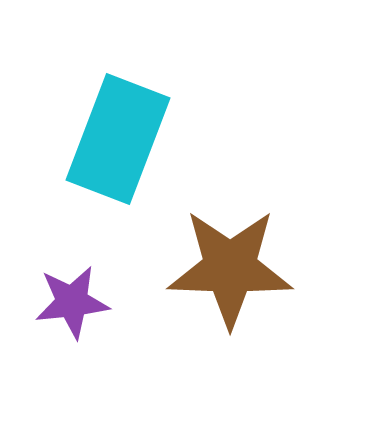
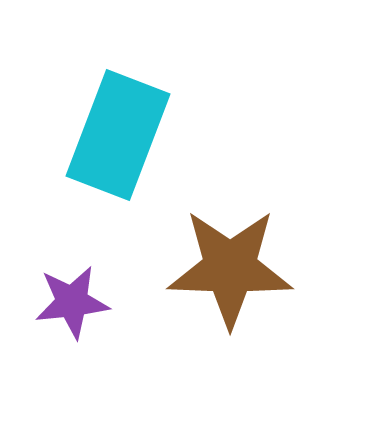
cyan rectangle: moved 4 px up
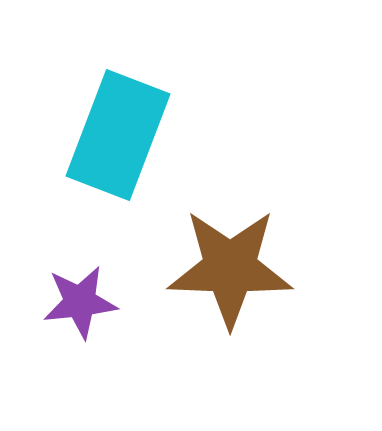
purple star: moved 8 px right
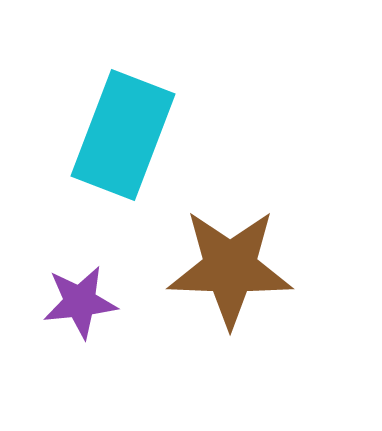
cyan rectangle: moved 5 px right
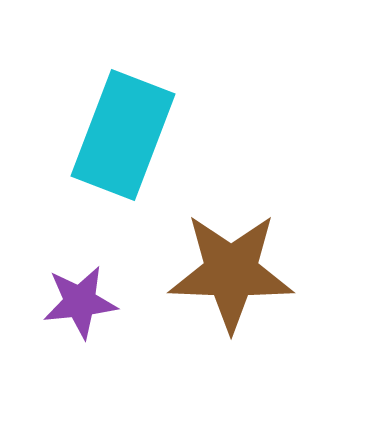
brown star: moved 1 px right, 4 px down
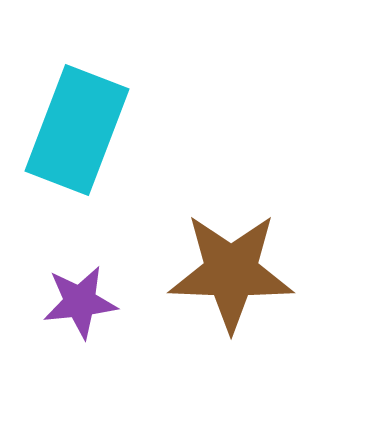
cyan rectangle: moved 46 px left, 5 px up
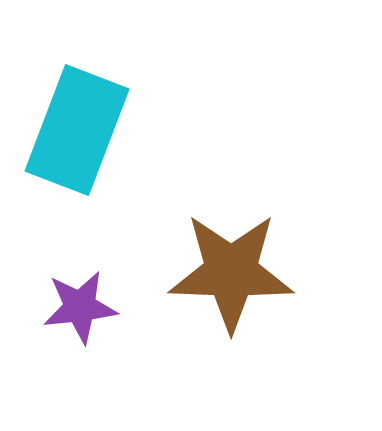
purple star: moved 5 px down
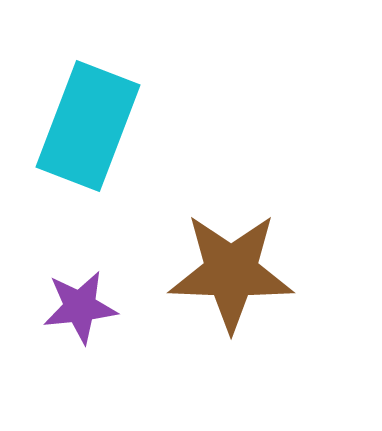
cyan rectangle: moved 11 px right, 4 px up
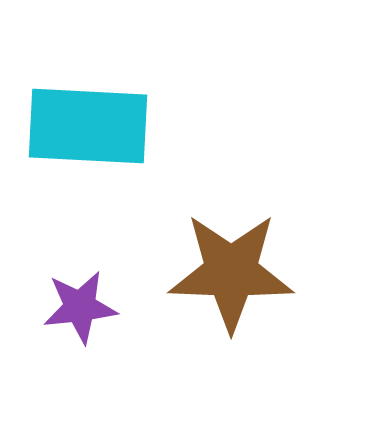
cyan rectangle: rotated 72 degrees clockwise
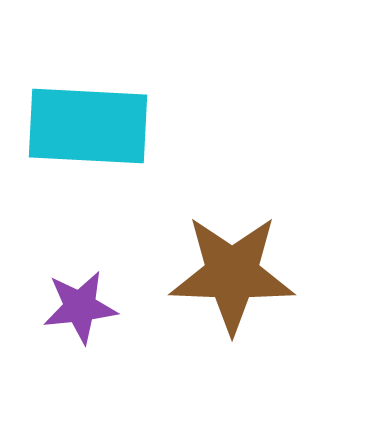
brown star: moved 1 px right, 2 px down
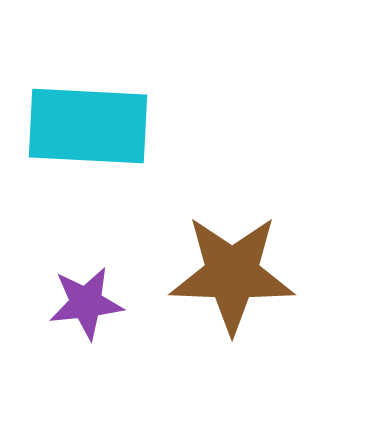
purple star: moved 6 px right, 4 px up
